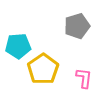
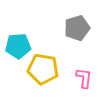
gray pentagon: moved 2 px down
yellow pentagon: rotated 28 degrees counterclockwise
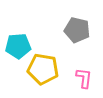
gray pentagon: moved 2 px down; rotated 30 degrees clockwise
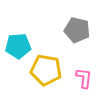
yellow pentagon: moved 3 px right, 1 px down
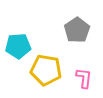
gray pentagon: rotated 25 degrees clockwise
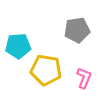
gray pentagon: rotated 25 degrees clockwise
pink L-shape: rotated 15 degrees clockwise
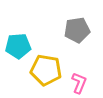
pink L-shape: moved 5 px left, 5 px down
